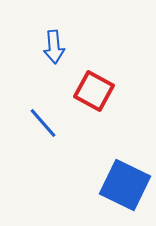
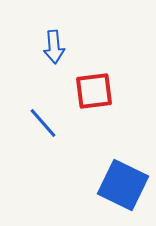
red square: rotated 36 degrees counterclockwise
blue square: moved 2 px left
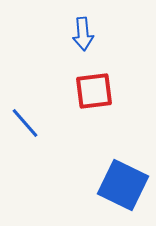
blue arrow: moved 29 px right, 13 px up
blue line: moved 18 px left
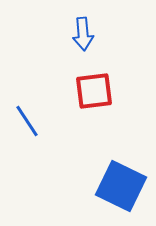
blue line: moved 2 px right, 2 px up; rotated 8 degrees clockwise
blue square: moved 2 px left, 1 px down
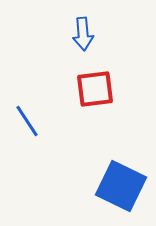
red square: moved 1 px right, 2 px up
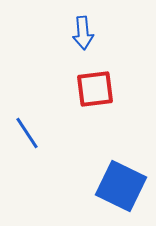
blue arrow: moved 1 px up
blue line: moved 12 px down
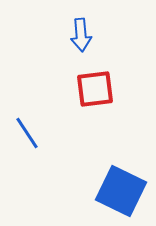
blue arrow: moved 2 px left, 2 px down
blue square: moved 5 px down
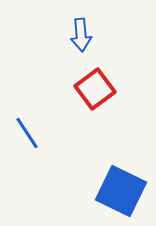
red square: rotated 30 degrees counterclockwise
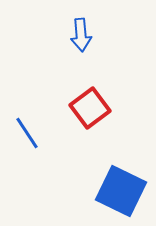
red square: moved 5 px left, 19 px down
